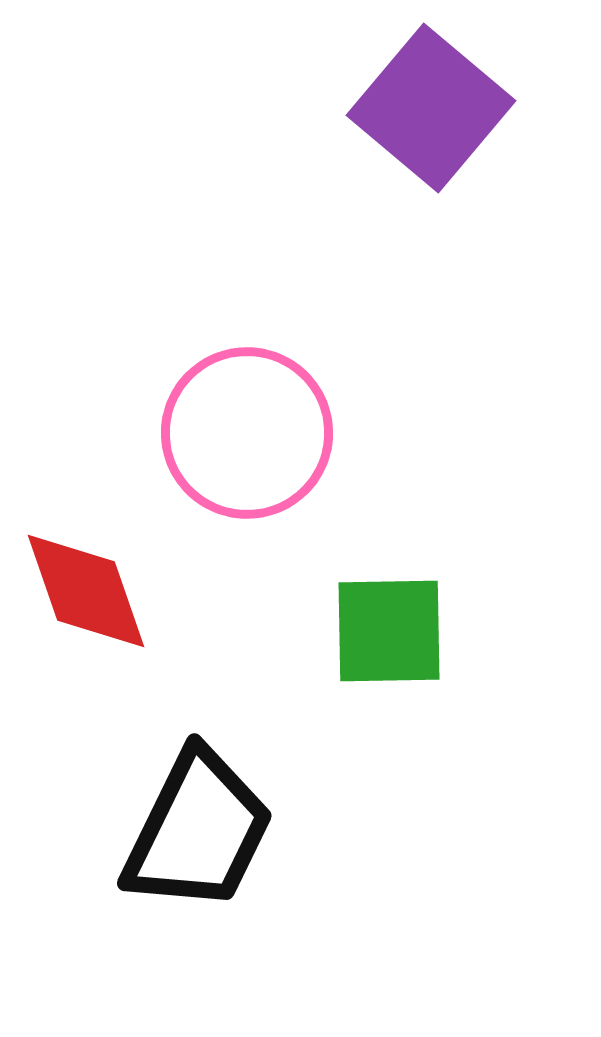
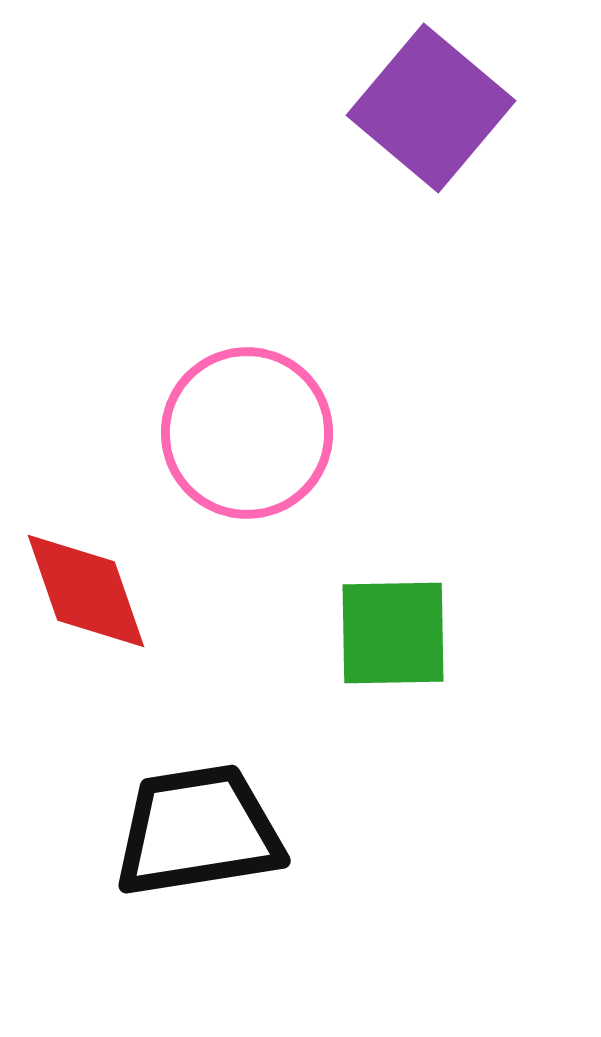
green square: moved 4 px right, 2 px down
black trapezoid: rotated 125 degrees counterclockwise
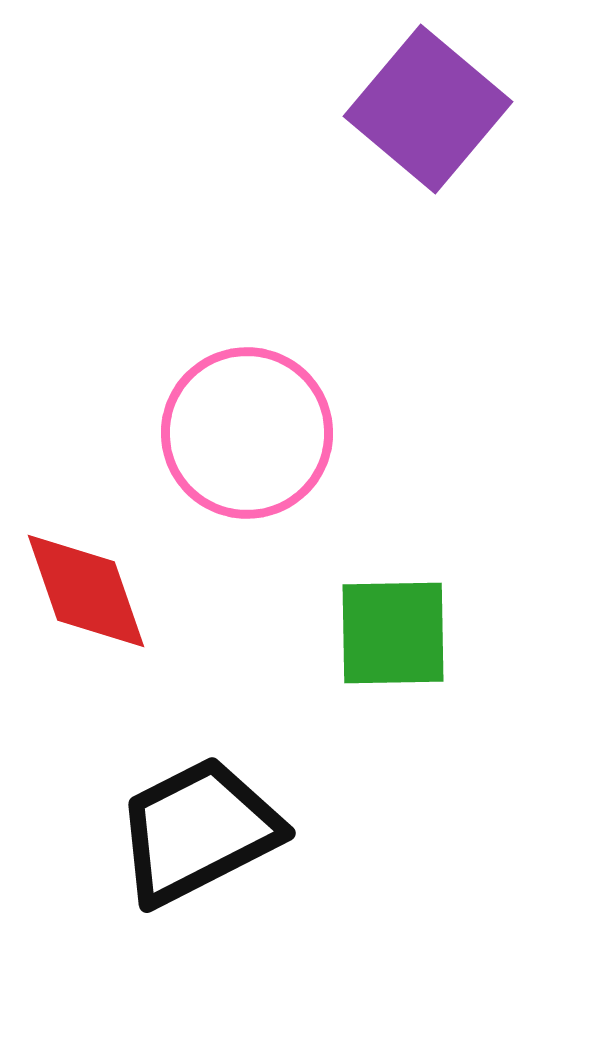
purple square: moved 3 px left, 1 px down
black trapezoid: rotated 18 degrees counterclockwise
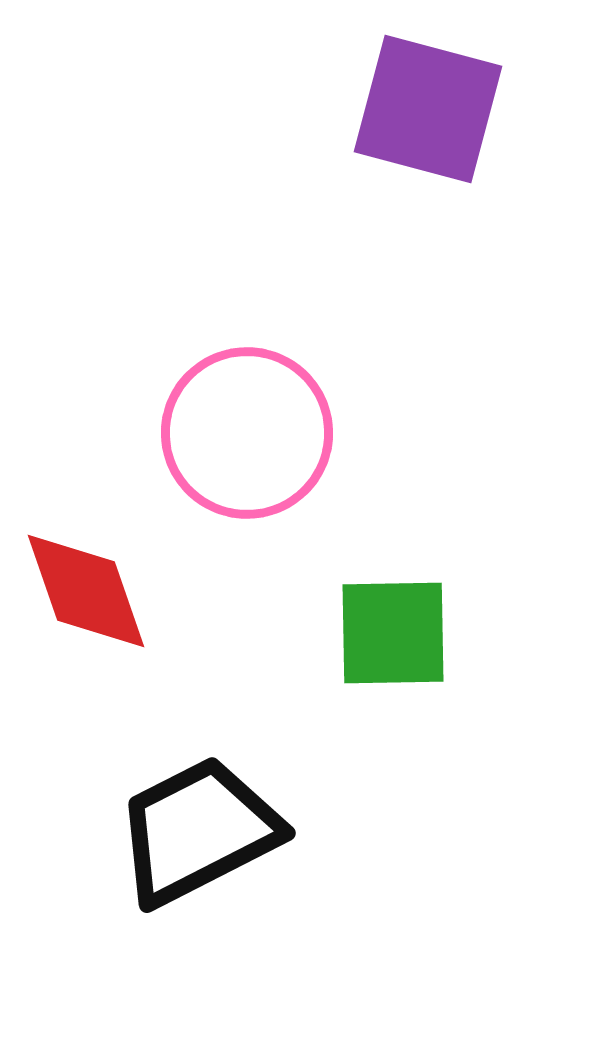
purple square: rotated 25 degrees counterclockwise
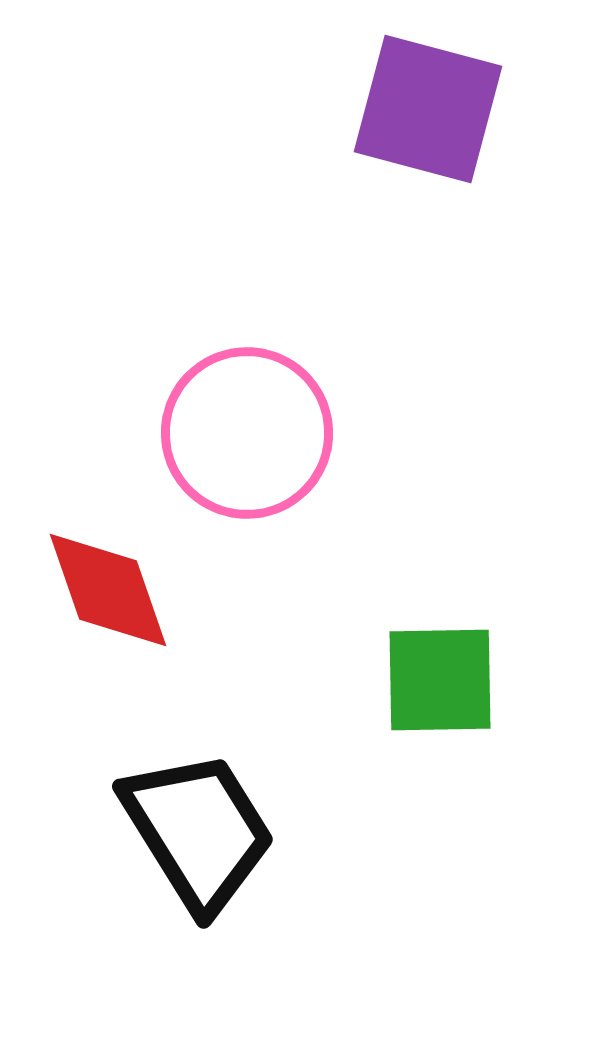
red diamond: moved 22 px right, 1 px up
green square: moved 47 px right, 47 px down
black trapezoid: rotated 85 degrees clockwise
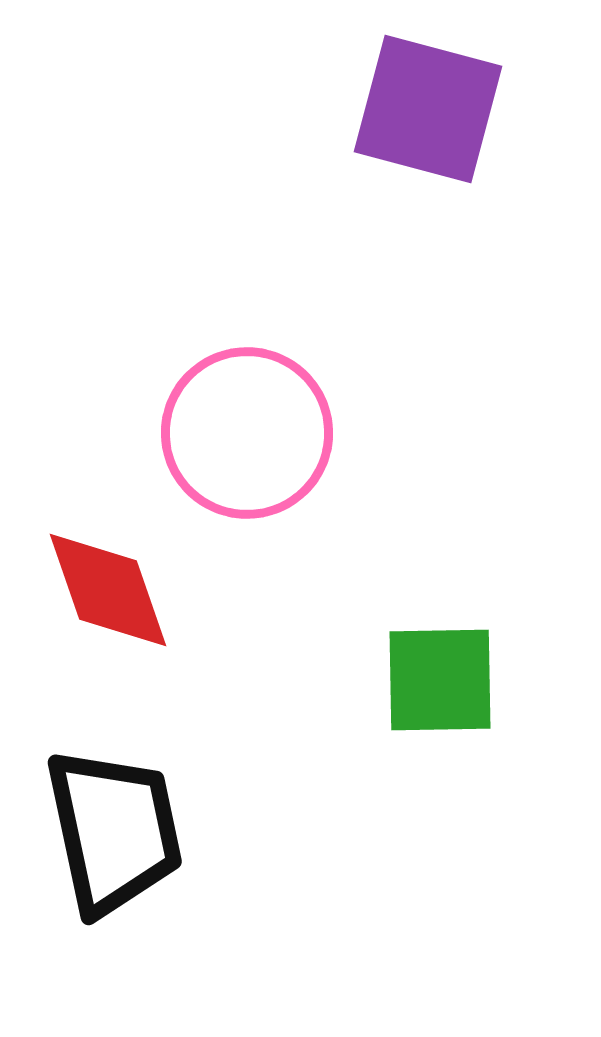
black trapezoid: moved 84 px left; rotated 20 degrees clockwise
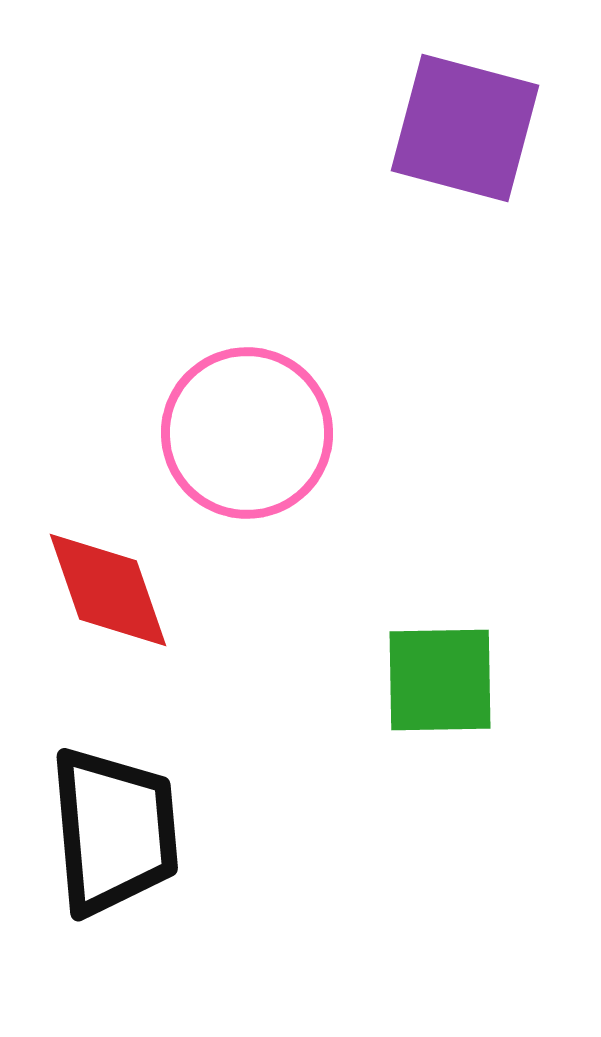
purple square: moved 37 px right, 19 px down
black trapezoid: rotated 7 degrees clockwise
